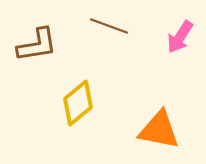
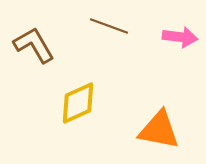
pink arrow: rotated 116 degrees counterclockwise
brown L-shape: moved 3 px left; rotated 111 degrees counterclockwise
yellow diamond: rotated 15 degrees clockwise
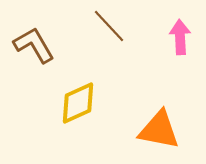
brown line: rotated 27 degrees clockwise
pink arrow: rotated 100 degrees counterclockwise
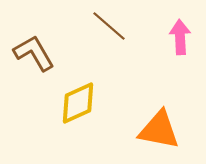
brown line: rotated 6 degrees counterclockwise
brown L-shape: moved 8 px down
